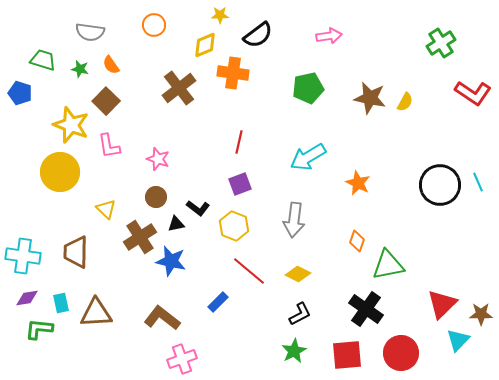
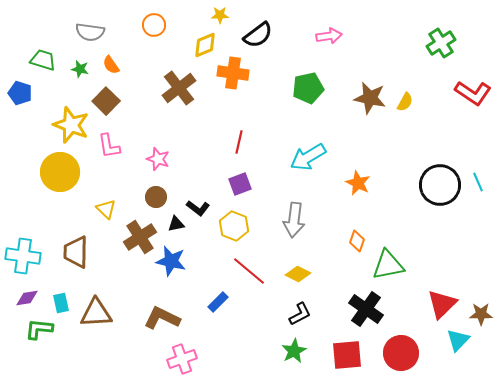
brown L-shape at (162, 318): rotated 12 degrees counterclockwise
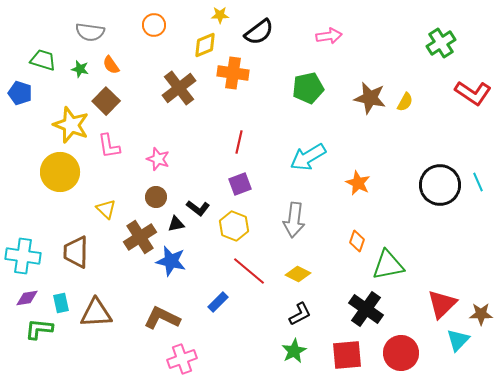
black semicircle at (258, 35): moved 1 px right, 3 px up
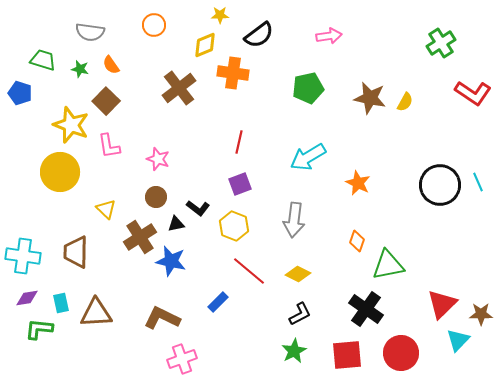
black semicircle at (259, 32): moved 3 px down
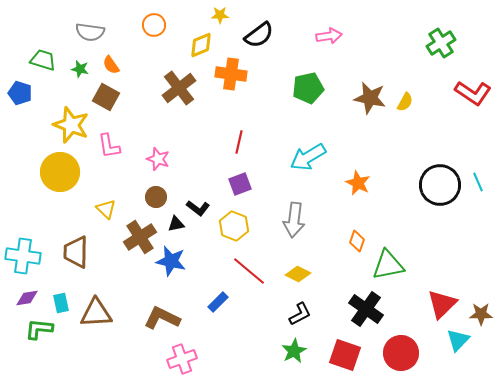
yellow diamond at (205, 45): moved 4 px left
orange cross at (233, 73): moved 2 px left, 1 px down
brown square at (106, 101): moved 4 px up; rotated 16 degrees counterclockwise
red square at (347, 355): moved 2 px left; rotated 24 degrees clockwise
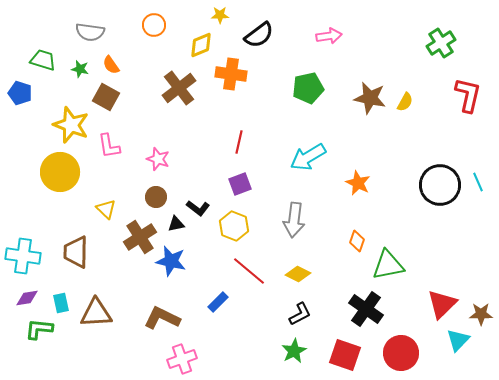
red L-shape at (473, 93): moved 5 px left, 2 px down; rotated 111 degrees counterclockwise
